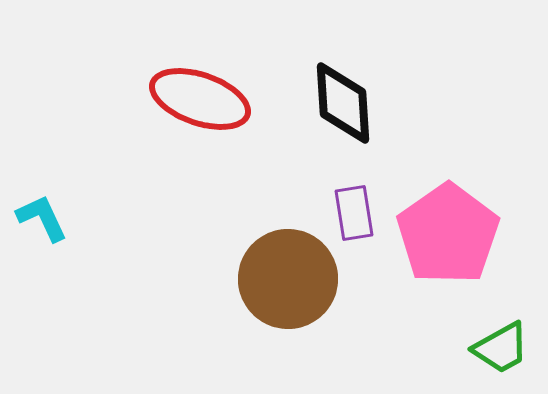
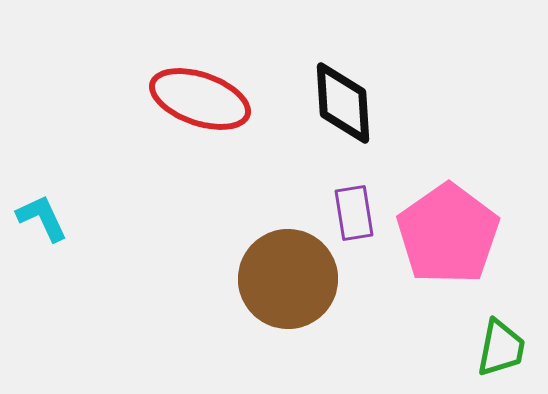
green trapezoid: rotated 50 degrees counterclockwise
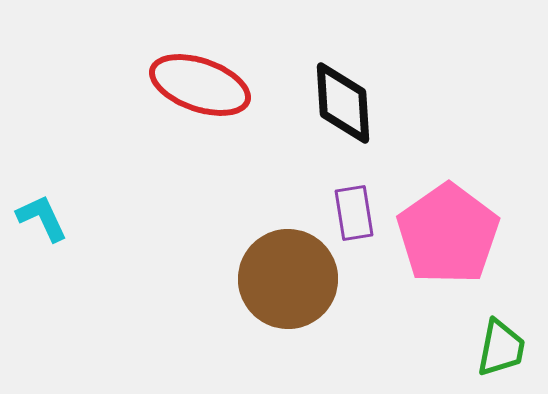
red ellipse: moved 14 px up
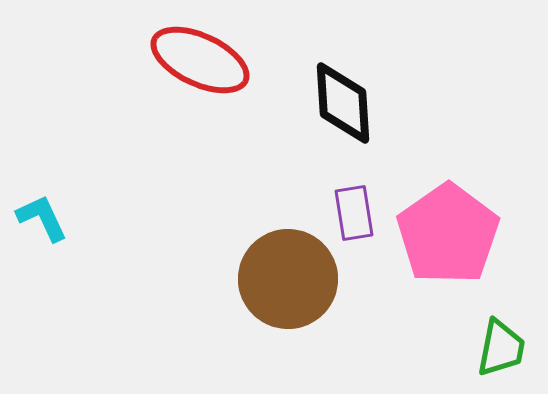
red ellipse: moved 25 px up; rotated 6 degrees clockwise
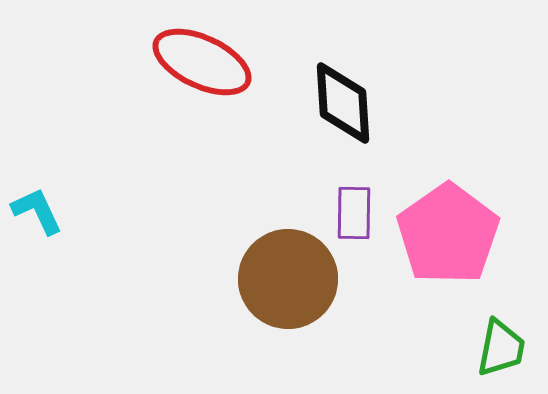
red ellipse: moved 2 px right, 2 px down
purple rectangle: rotated 10 degrees clockwise
cyan L-shape: moved 5 px left, 7 px up
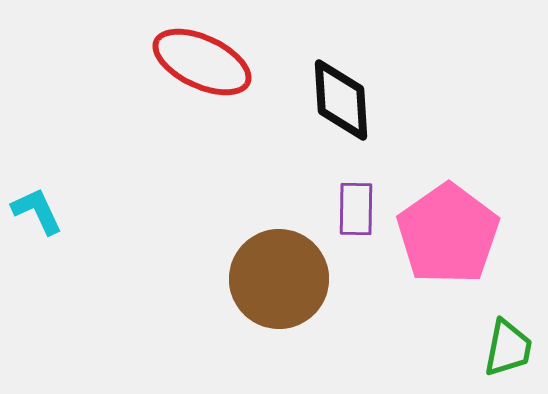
black diamond: moved 2 px left, 3 px up
purple rectangle: moved 2 px right, 4 px up
brown circle: moved 9 px left
green trapezoid: moved 7 px right
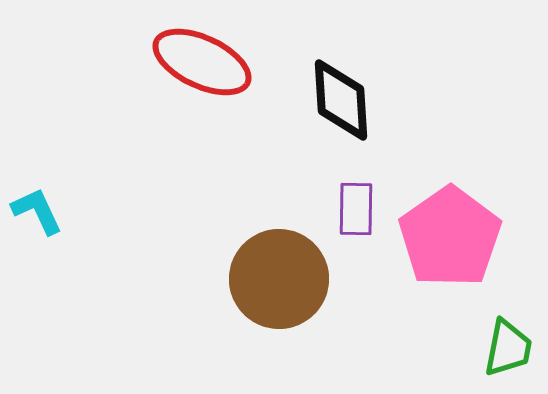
pink pentagon: moved 2 px right, 3 px down
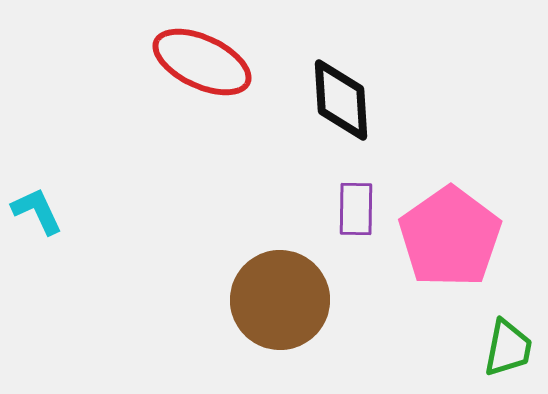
brown circle: moved 1 px right, 21 px down
